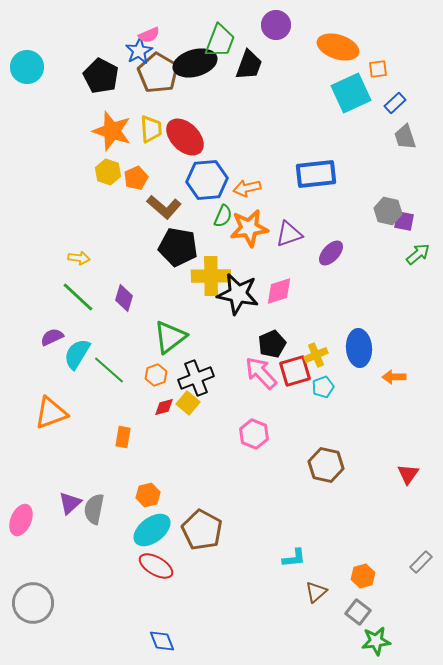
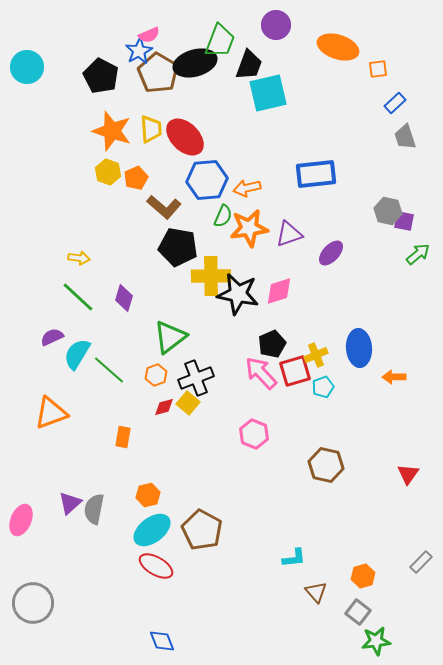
cyan square at (351, 93): moved 83 px left; rotated 12 degrees clockwise
brown triangle at (316, 592): rotated 30 degrees counterclockwise
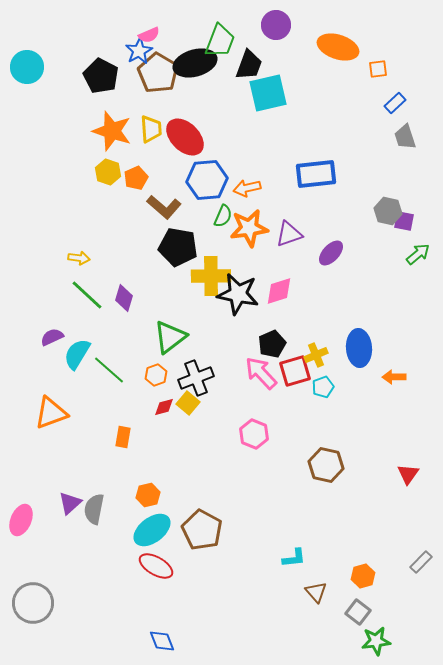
green line at (78, 297): moved 9 px right, 2 px up
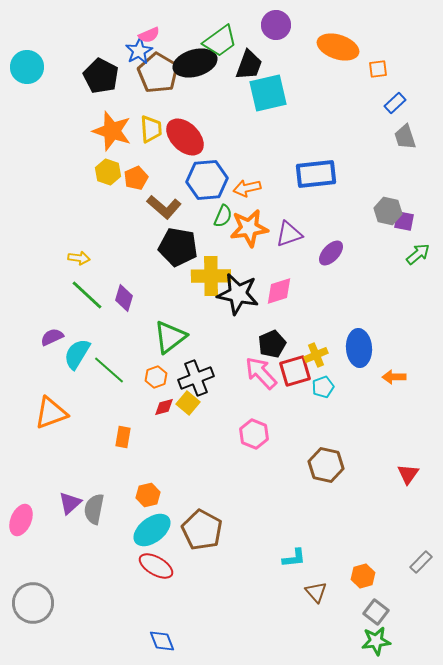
green trapezoid at (220, 41): rotated 33 degrees clockwise
orange hexagon at (156, 375): moved 2 px down
gray square at (358, 612): moved 18 px right
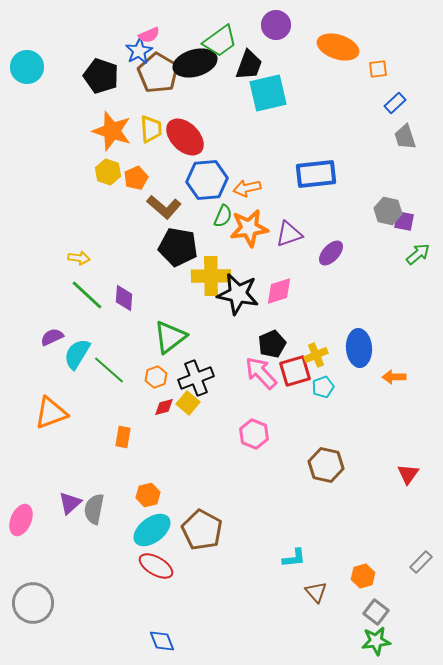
black pentagon at (101, 76): rotated 8 degrees counterclockwise
purple diamond at (124, 298): rotated 12 degrees counterclockwise
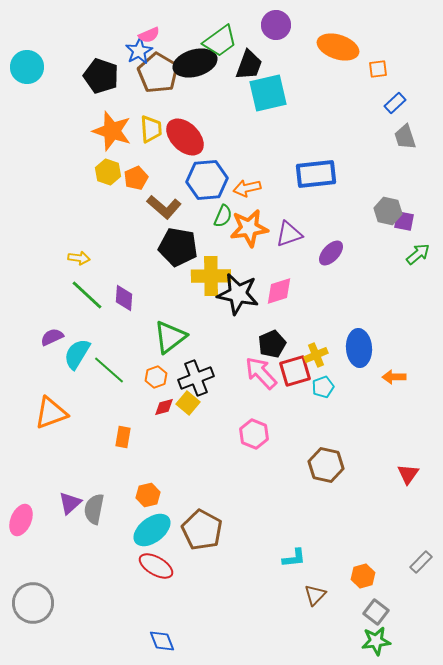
brown triangle at (316, 592): moved 1 px left, 3 px down; rotated 25 degrees clockwise
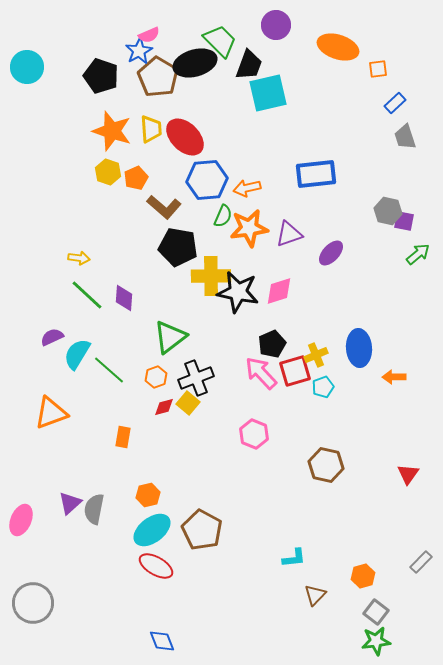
green trapezoid at (220, 41): rotated 99 degrees counterclockwise
brown pentagon at (158, 73): moved 4 px down
black star at (238, 294): moved 2 px up
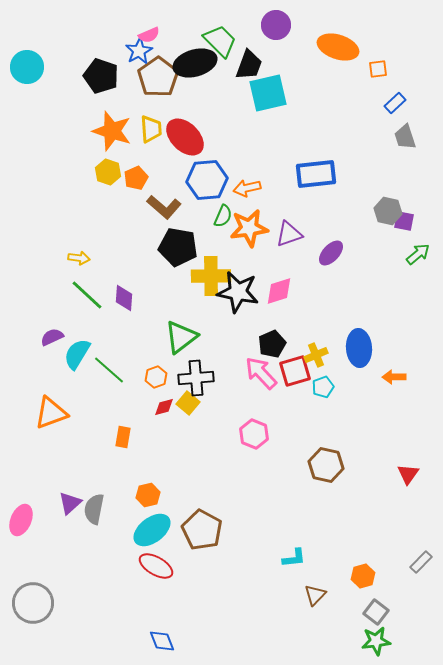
brown pentagon at (158, 77): rotated 6 degrees clockwise
green triangle at (170, 337): moved 11 px right
black cross at (196, 378): rotated 16 degrees clockwise
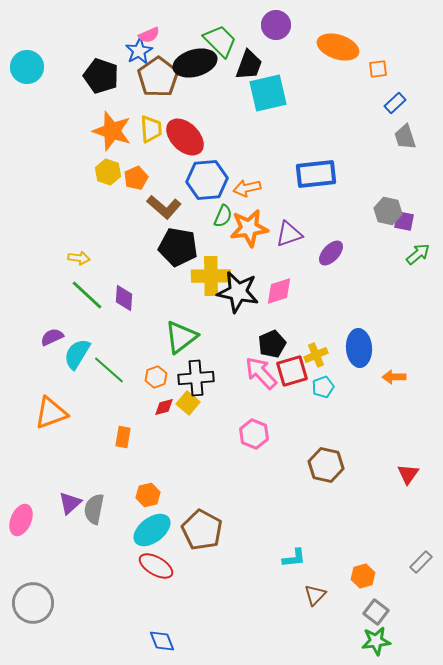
red square at (295, 371): moved 3 px left
